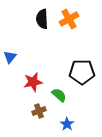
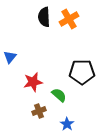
black semicircle: moved 2 px right, 2 px up
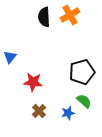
orange cross: moved 1 px right, 4 px up
black pentagon: rotated 15 degrees counterclockwise
red star: rotated 18 degrees clockwise
green semicircle: moved 25 px right, 6 px down
brown cross: rotated 24 degrees counterclockwise
blue star: moved 1 px right, 11 px up; rotated 24 degrees clockwise
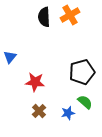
red star: moved 2 px right
green semicircle: moved 1 px right, 1 px down
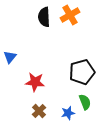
green semicircle: rotated 28 degrees clockwise
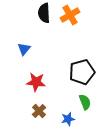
black semicircle: moved 4 px up
blue triangle: moved 14 px right, 8 px up
red star: moved 1 px right
blue star: moved 6 px down
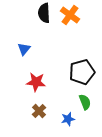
orange cross: rotated 24 degrees counterclockwise
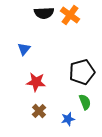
black semicircle: rotated 90 degrees counterclockwise
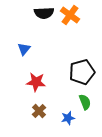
blue star: moved 1 px up
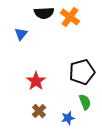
orange cross: moved 2 px down
blue triangle: moved 3 px left, 15 px up
red star: moved 1 px up; rotated 30 degrees clockwise
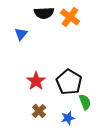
black pentagon: moved 13 px left, 10 px down; rotated 25 degrees counterclockwise
